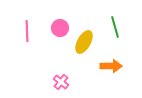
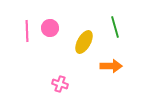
pink circle: moved 10 px left
pink cross: moved 1 px left, 2 px down; rotated 21 degrees counterclockwise
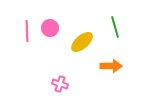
yellow ellipse: moved 2 px left; rotated 20 degrees clockwise
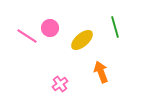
pink line: moved 5 px down; rotated 55 degrees counterclockwise
yellow ellipse: moved 2 px up
orange arrow: moved 10 px left, 6 px down; rotated 110 degrees counterclockwise
pink cross: rotated 35 degrees clockwise
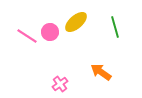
pink circle: moved 4 px down
yellow ellipse: moved 6 px left, 18 px up
orange arrow: rotated 35 degrees counterclockwise
